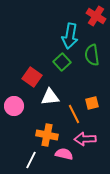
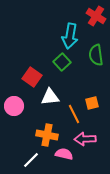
green semicircle: moved 4 px right
white line: rotated 18 degrees clockwise
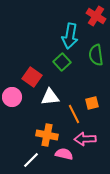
pink circle: moved 2 px left, 9 px up
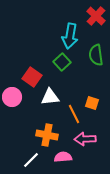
red cross: rotated 12 degrees clockwise
orange square: rotated 32 degrees clockwise
pink semicircle: moved 1 px left, 3 px down; rotated 18 degrees counterclockwise
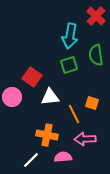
green square: moved 7 px right, 3 px down; rotated 24 degrees clockwise
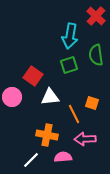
red square: moved 1 px right, 1 px up
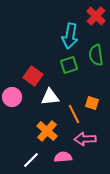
orange cross: moved 4 px up; rotated 30 degrees clockwise
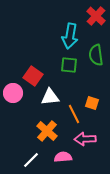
green square: rotated 24 degrees clockwise
pink circle: moved 1 px right, 4 px up
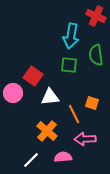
red cross: rotated 18 degrees counterclockwise
cyan arrow: moved 1 px right
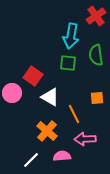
red cross: rotated 30 degrees clockwise
green square: moved 1 px left, 2 px up
pink circle: moved 1 px left
white triangle: rotated 36 degrees clockwise
orange square: moved 5 px right, 5 px up; rotated 24 degrees counterclockwise
pink semicircle: moved 1 px left, 1 px up
